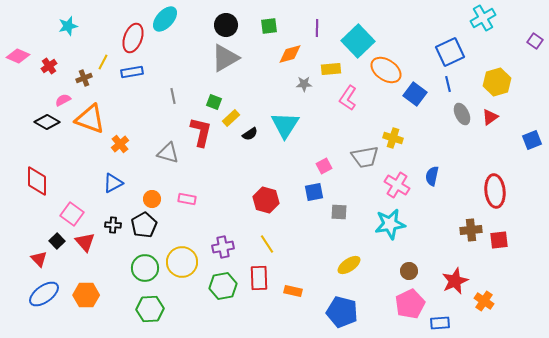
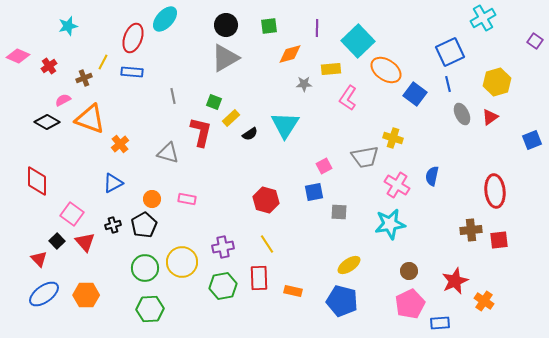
blue rectangle at (132, 72): rotated 15 degrees clockwise
black cross at (113, 225): rotated 21 degrees counterclockwise
blue pentagon at (342, 312): moved 11 px up
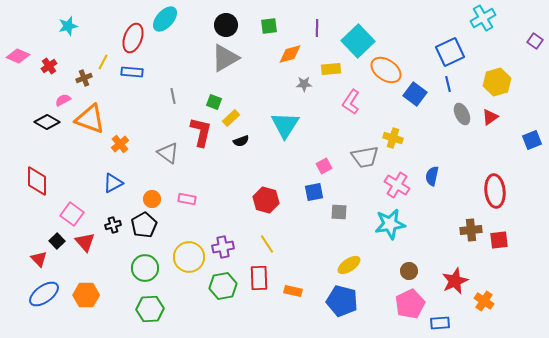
pink L-shape at (348, 98): moved 3 px right, 4 px down
black semicircle at (250, 134): moved 9 px left, 7 px down; rotated 14 degrees clockwise
gray triangle at (168, 153): rotated 20 degrees clockwise
yellow circle at (182, 262): moved 7 px right, 5 px up
